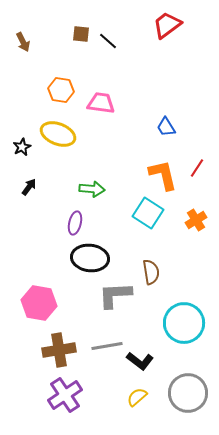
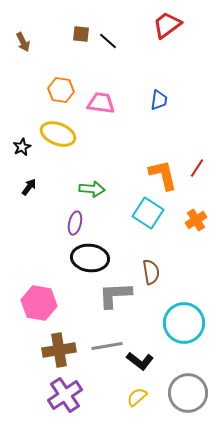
blue trapezoid: moved 7 px left, 27 px up; rotated 140 degrees counterclockwise
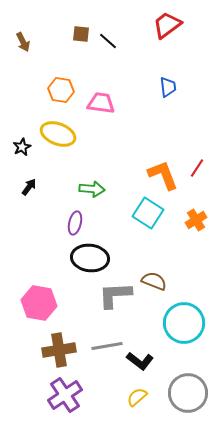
blue trapezoid: moved 9 px right, 13 px up; rotated 15 degrees counterclockwise
orange L-shape: rotated 8 degrees counterclockwise
brown semicircle: moved 3 px right, 9 px down; rotated 60 degrees counterclockwise
